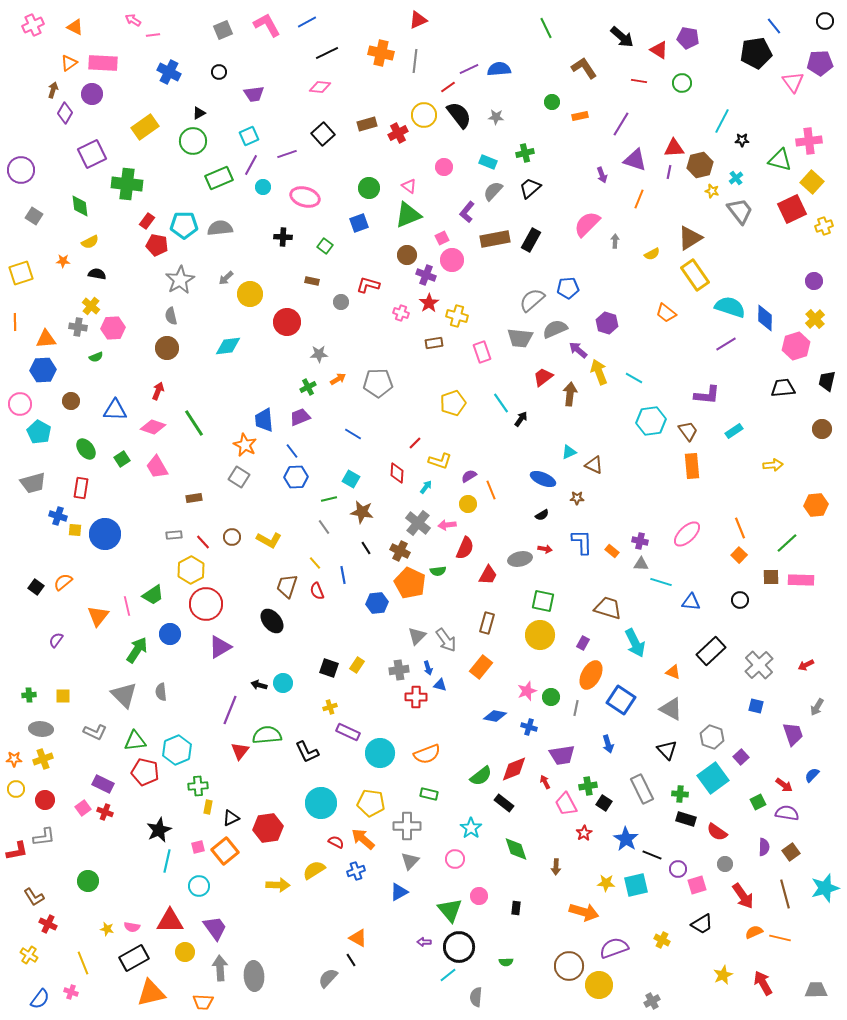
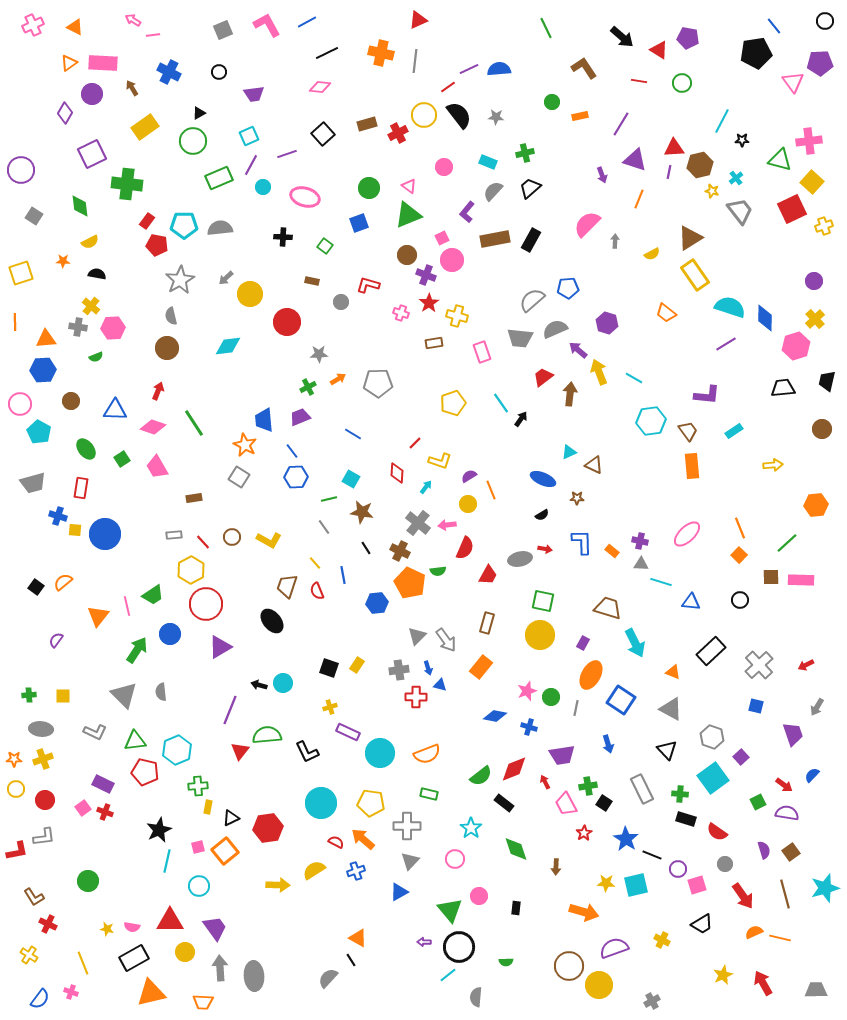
brown arrow at (53, 90): moved 79 px right, 2 px up; rotated 49 degrees counterclockwise
purple semicircle at (764, 847): moved 3 px down; rotated 18 degrees counterclockwise
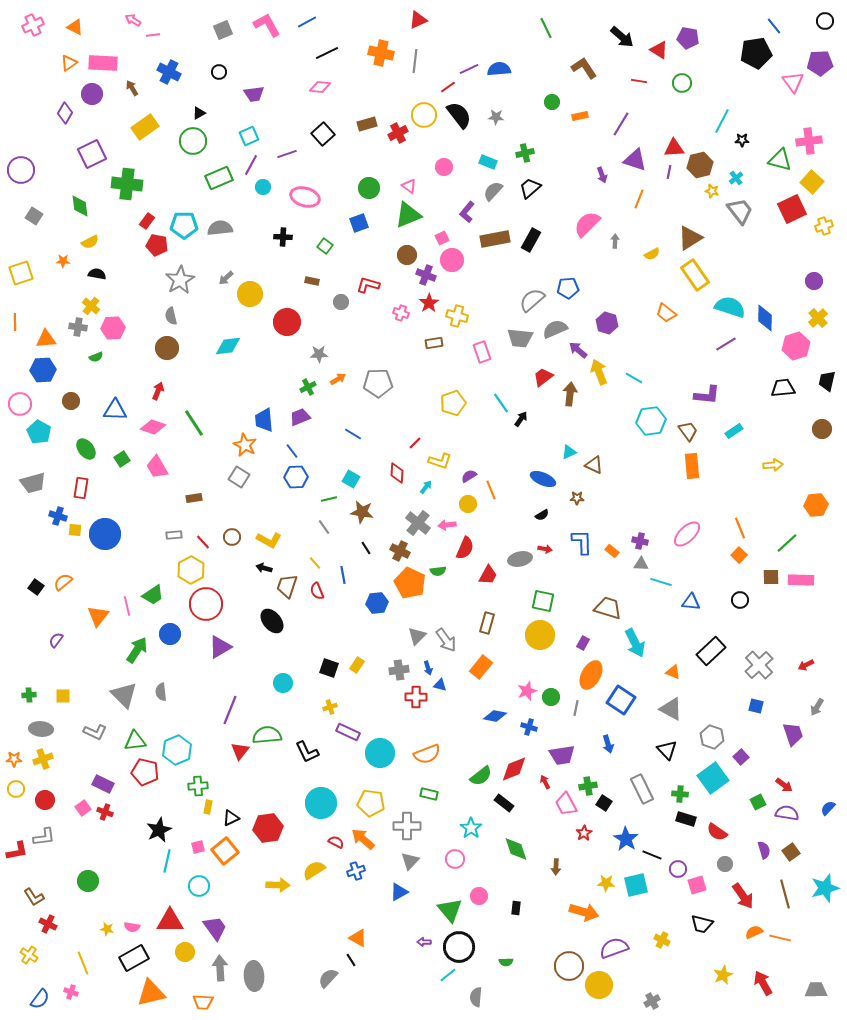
yellow cross at (815, 319): moved 3 px right, 1 px up
black arrow at (259, 685): moved 5 px right, 117 px up
blue semicircle at (812, 775): moved 16 px right, 33 px down
black trapezoid at (702, 924): rotated 45 degrees clockwise
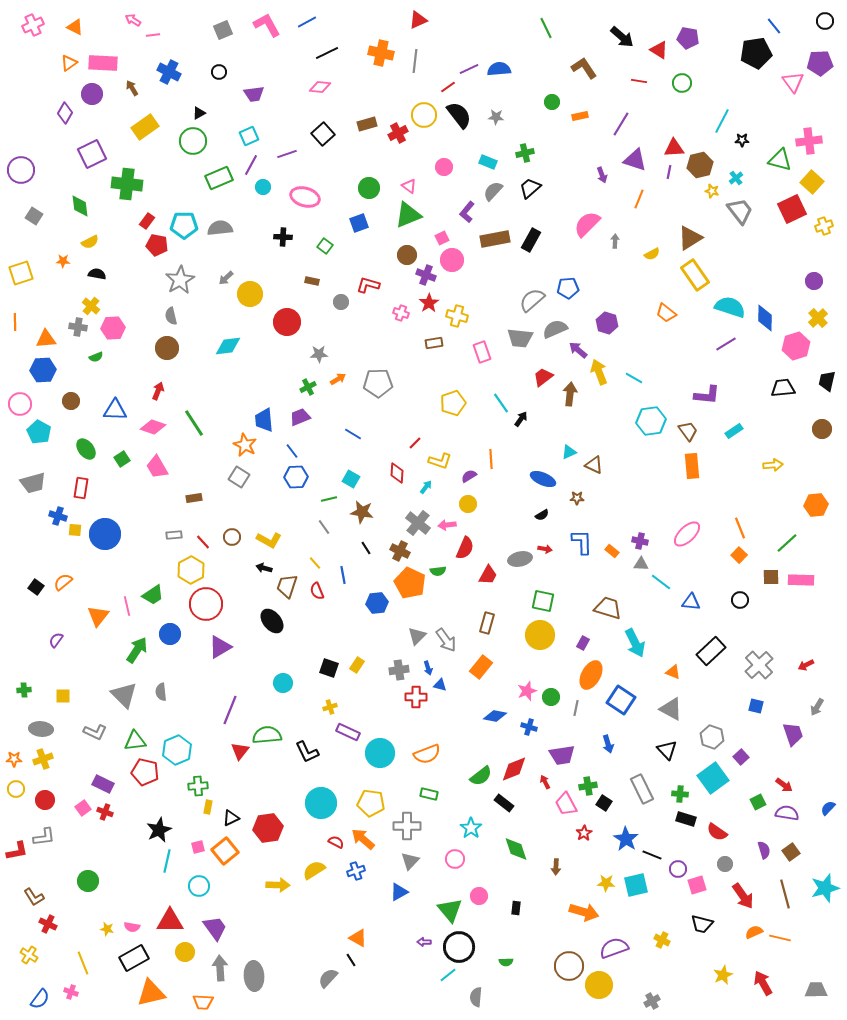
orange line at (491, 490): moved 31 px up; rotated 18 degrees clockwise
cyan line at (661, 582): rotated 20 degrees clockwise
green cross at (29, 695): moved 5 px left, 5 px up
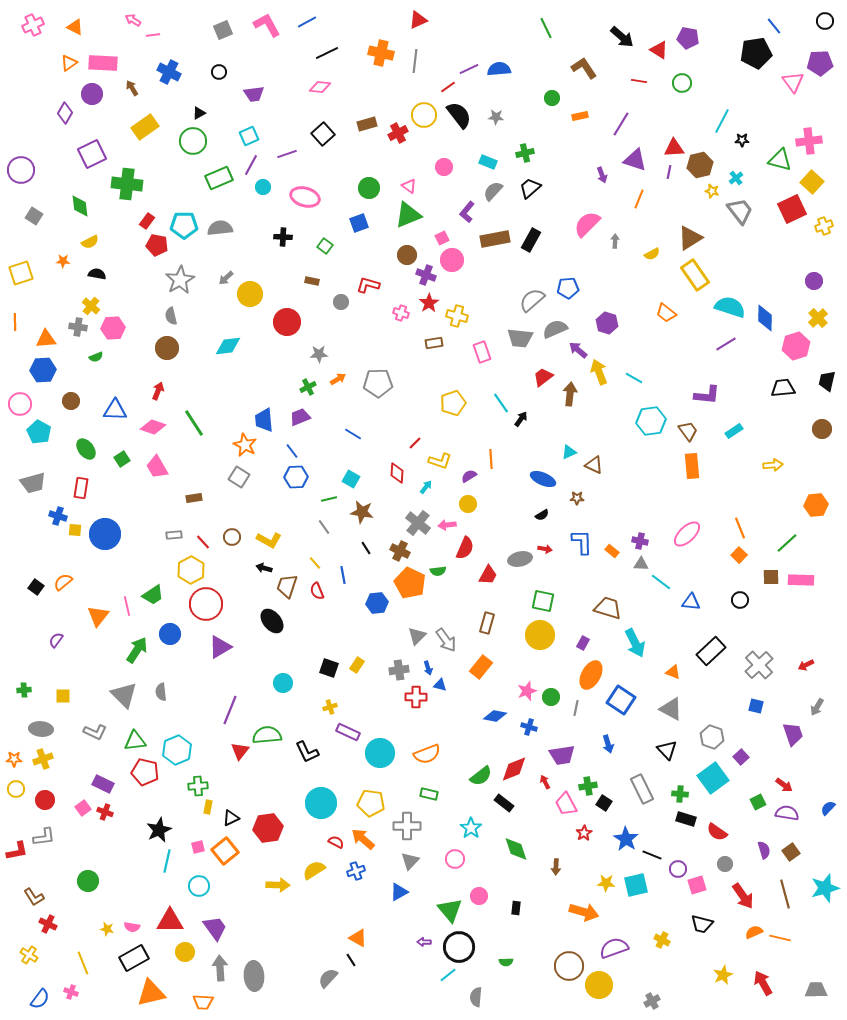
green circle at (552, 102): moved 4 px up
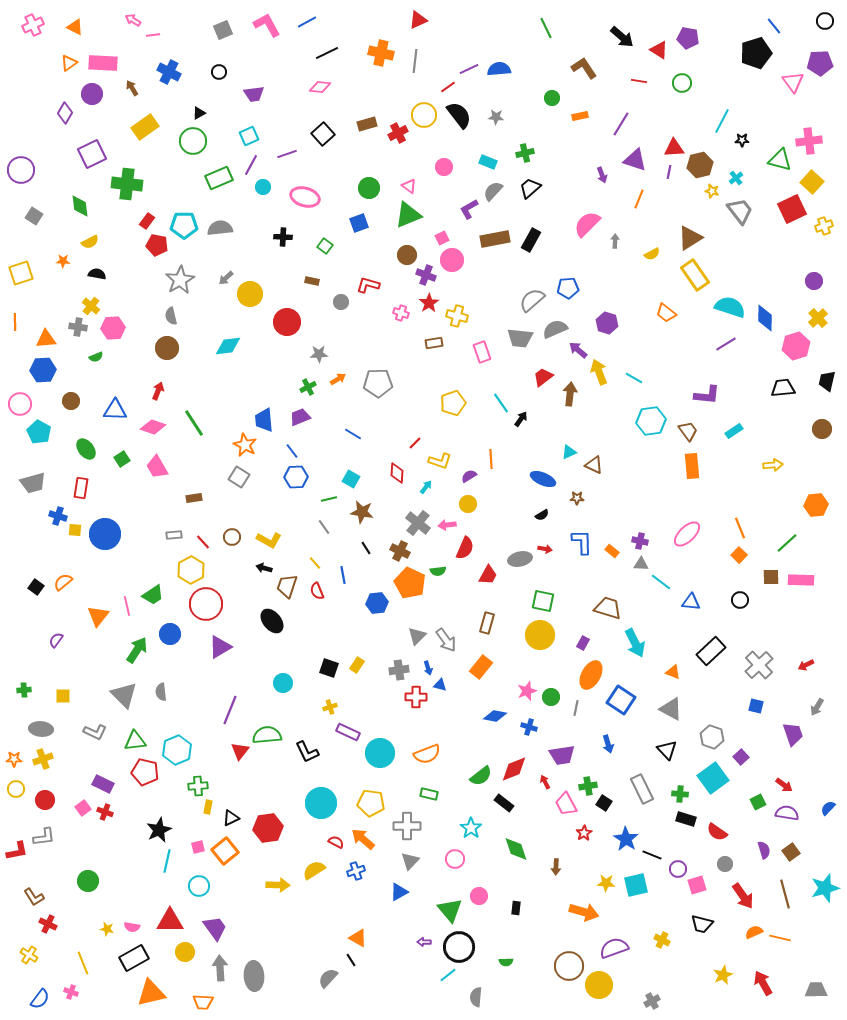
black pentagon at (756, 53): rotated 8 degrees counterclockwise
purple L-shape at (467, 212): moved 2 px right, 3 px up; rotated 20 degrees clockwise
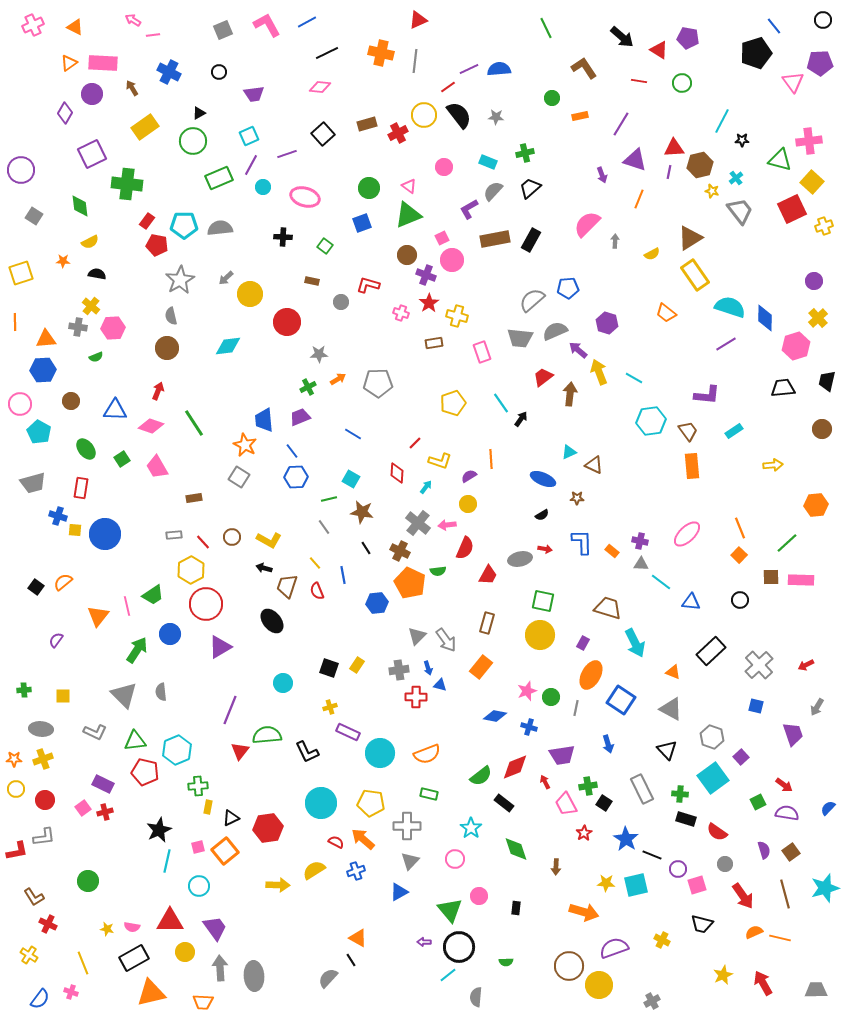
black circle at (825, 21): moved 2 px left, 1 px up
blue square at (359, 223): moved 3 px right
gray semicircle at (555, 329): moved 2 px down
pink diamond at (153, 427): moved 2 px left, 1 px up
red diamond at (514, 769): moved 1 px right, 2 px up
red cross at (105, 812): rotated 35 degrees counterclockwise
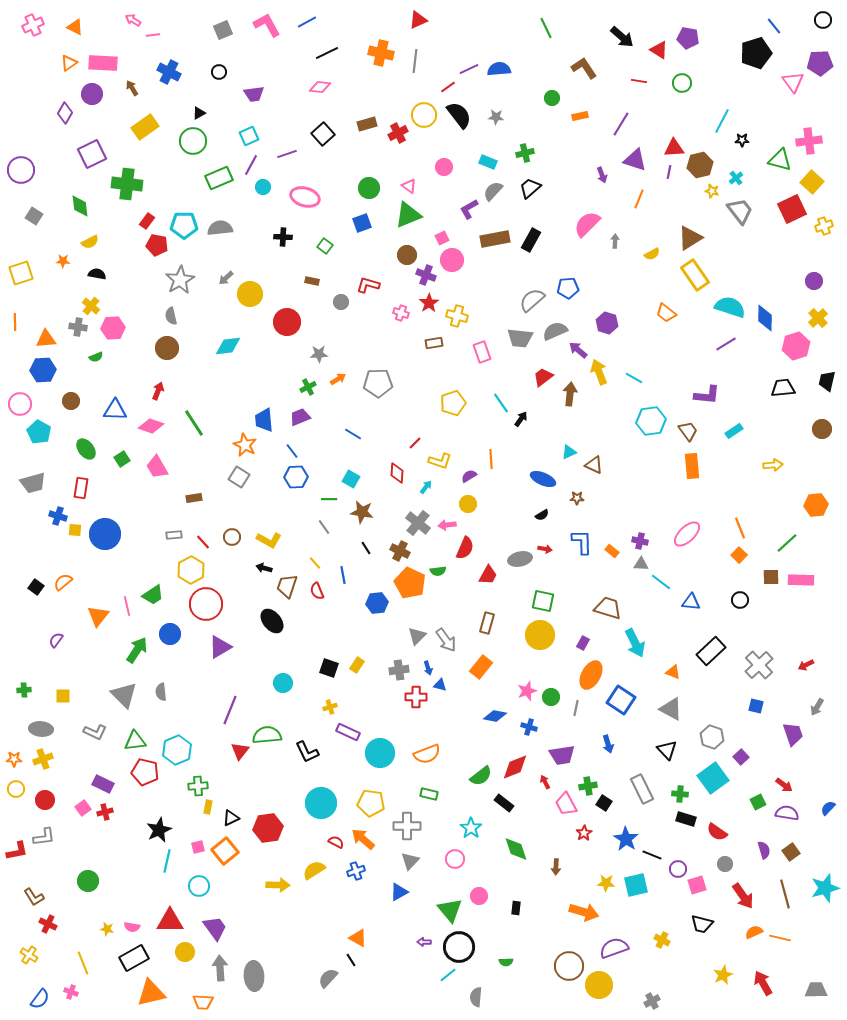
green line at (329, 499): rotated 14 degrees clockwise
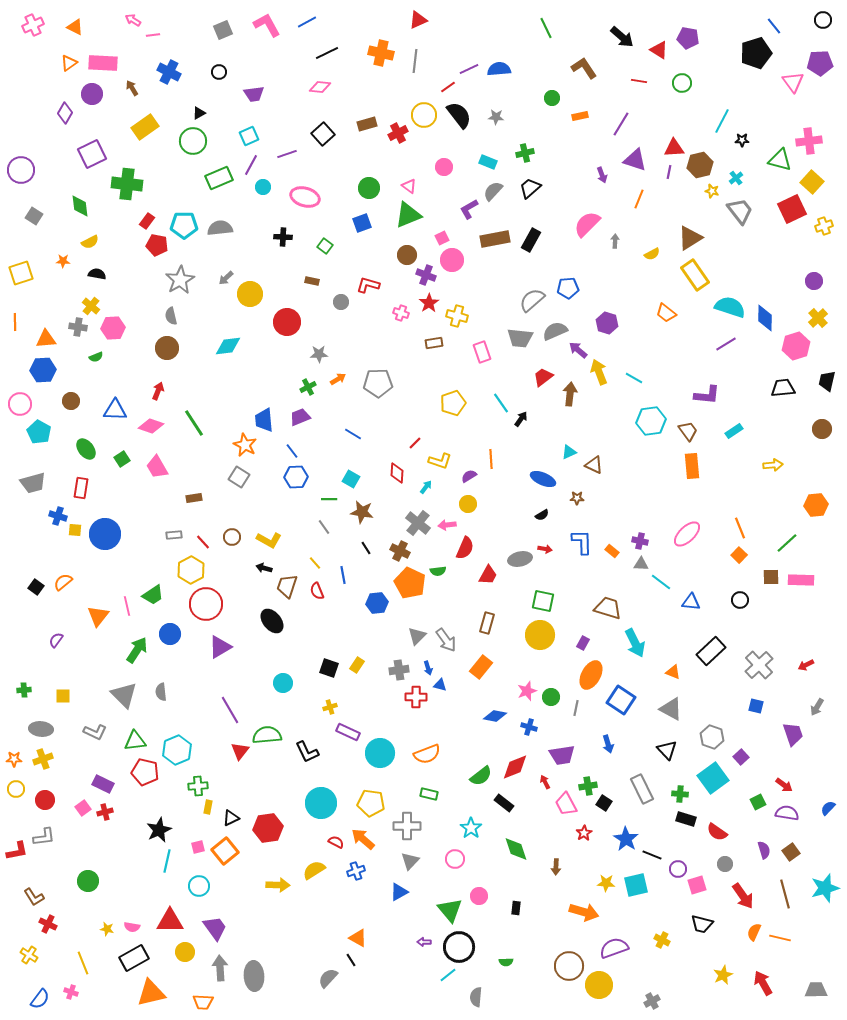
purple line at (230, 710): rotated 52 degrees counterclockwise
orange semicircle at (754, 932): rotated 42 degrees counterclockwise
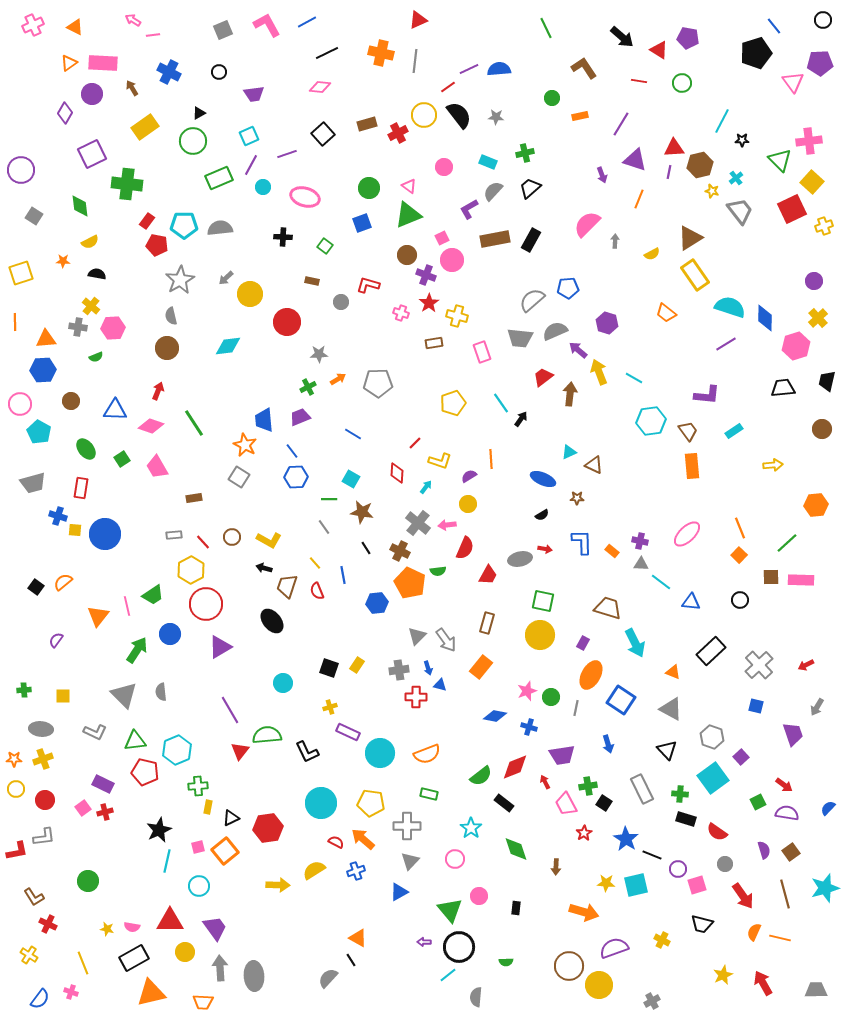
green triangle at (780, 160): rotated 30 degrees clockwise
